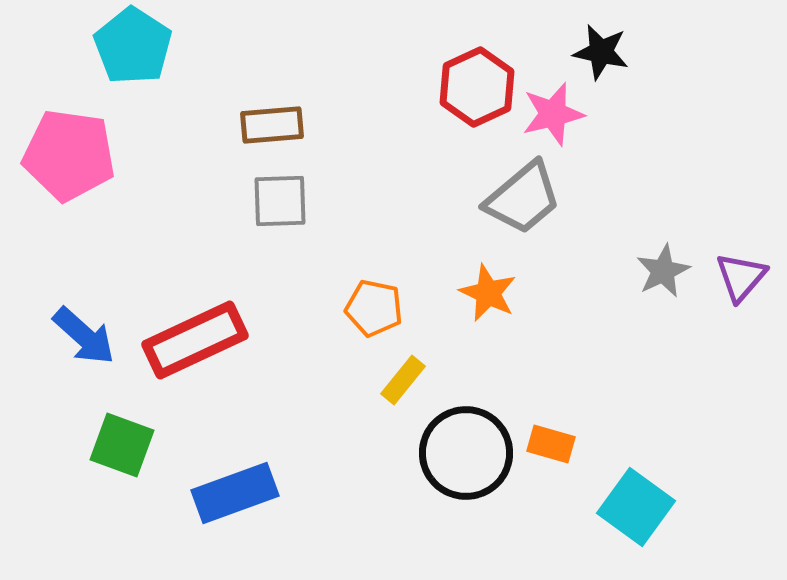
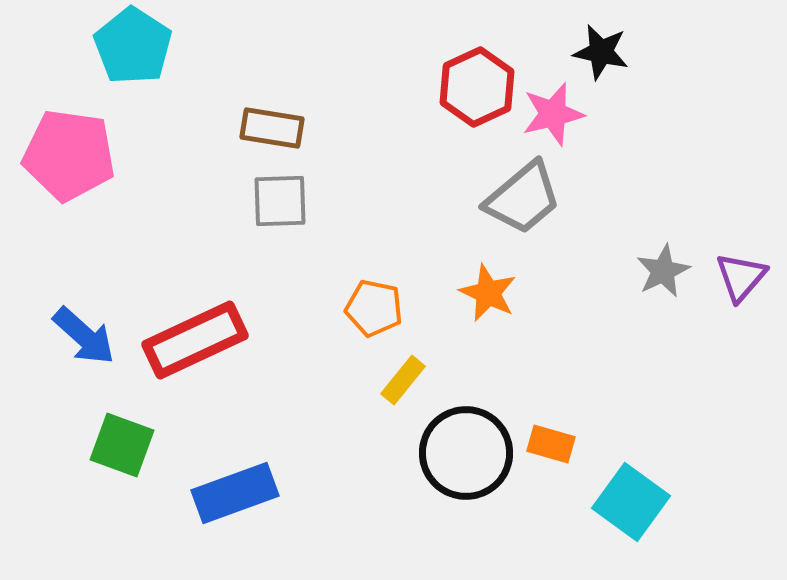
brown rectangle: moved 3 px down; rotated 14 degrees clockwise
cyan square: moved 5 px left, 5 px up
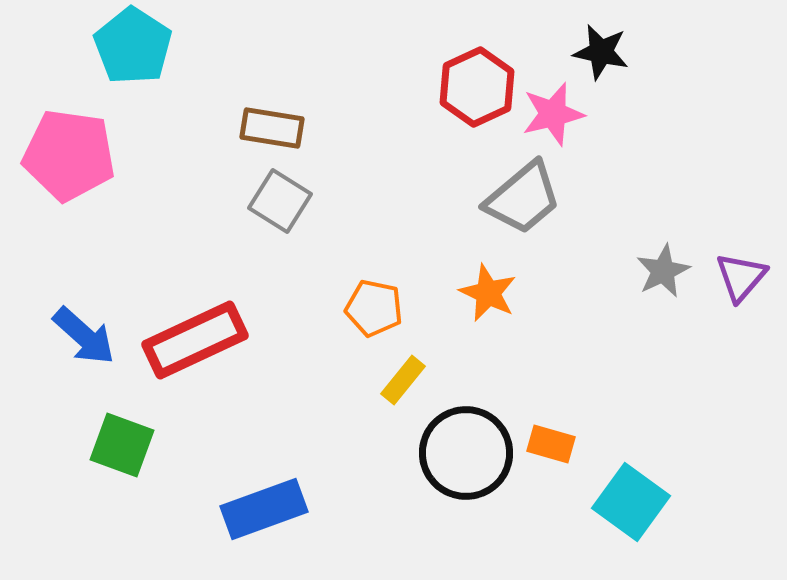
gray square: rotated 34 degrees clockwise
blue rectangle: moved 29 px right, 16 px down
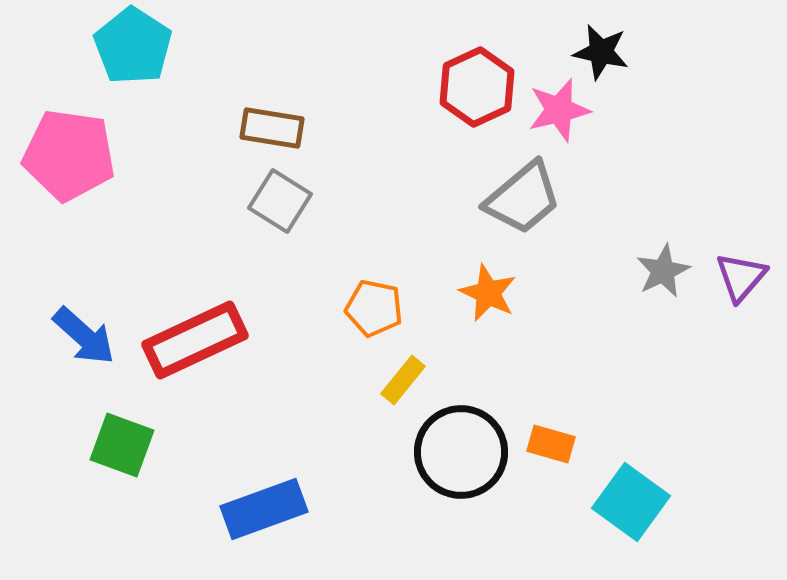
pink star: moved 6 px right, 4 px up
black circle: moved 5 px left, 1 px up
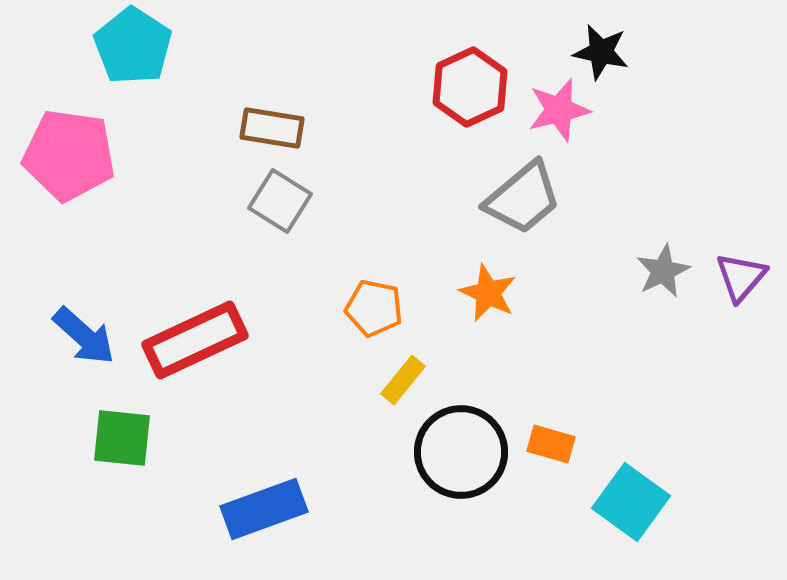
red hexagon: moved 7 px left
green square: moved 7 px up; rotated 14 degrees counterclockwise
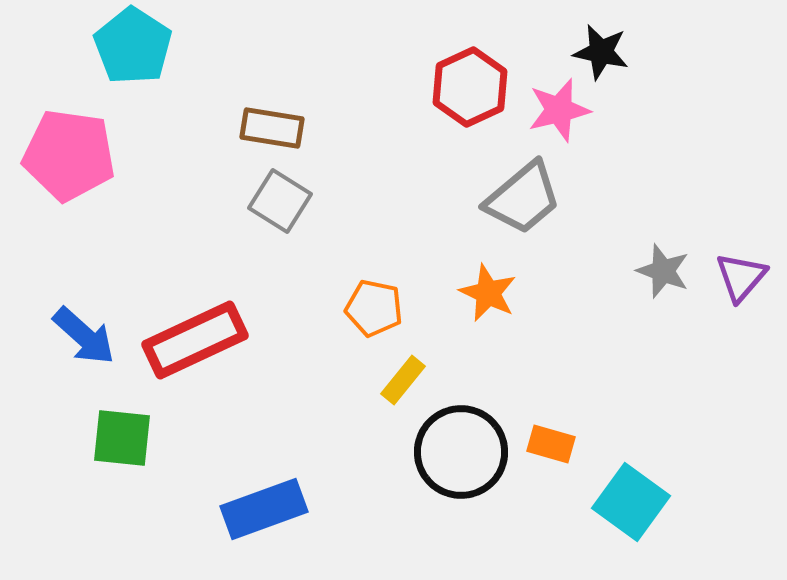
gray star: rotated 26 degrees counterclockwise
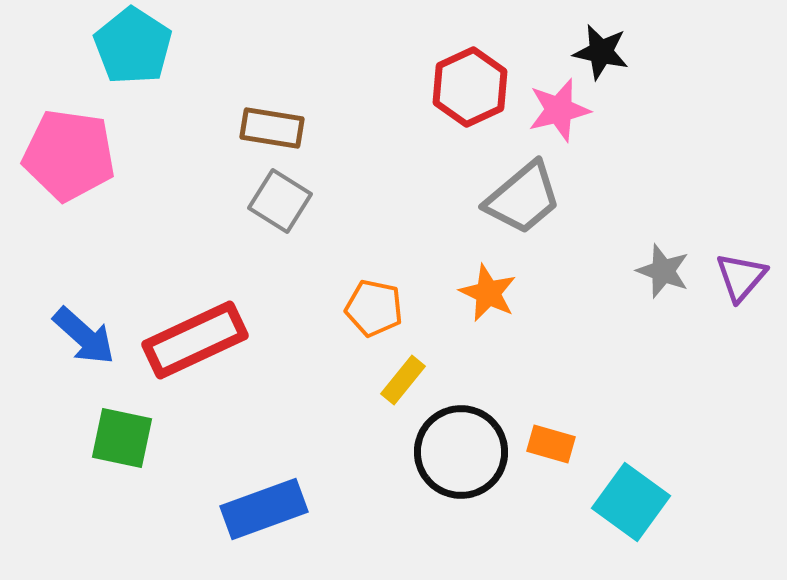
green square: rotated 6 degrees clockwise
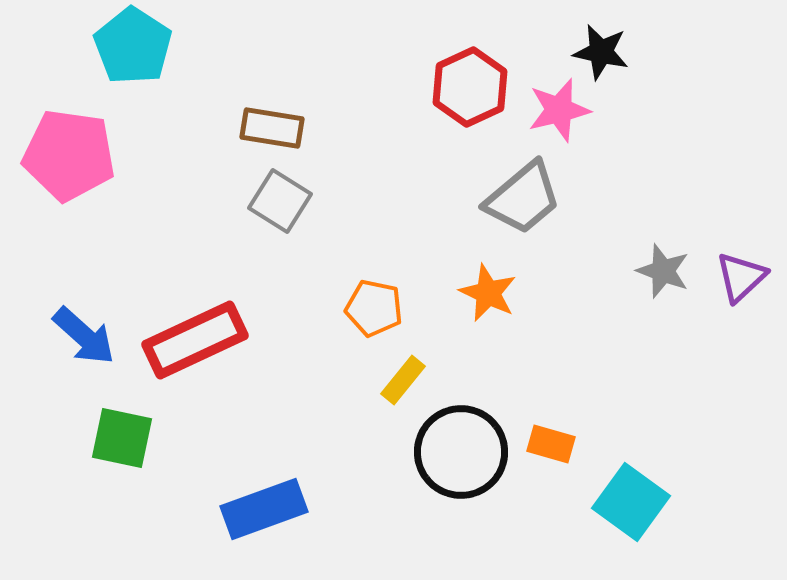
purple triangle: rotated 6 degrees clockwise
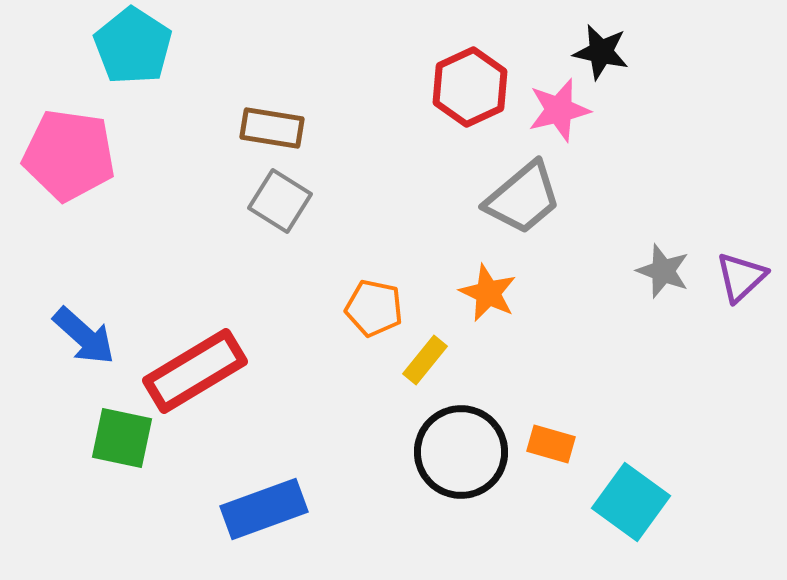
red rectangle: moved 31 px down; rotated 6 degrees counterclockwise
yellow rectangle: moved 22 px right, 20 px up
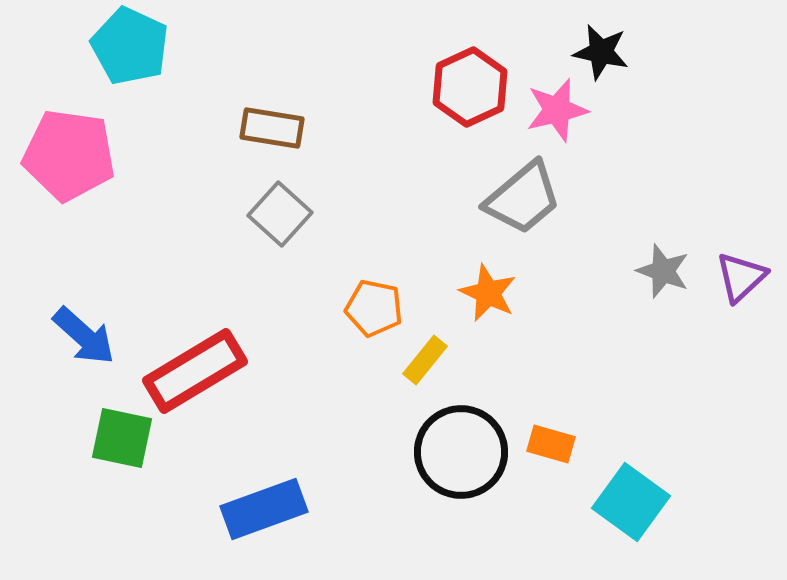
cyan pentagon: moved 3 px left; rotated 8 degrees counterclockwise
pink star: moved 2 px left
gray square: moved 13 px down; rotated 10 degrees clockwise
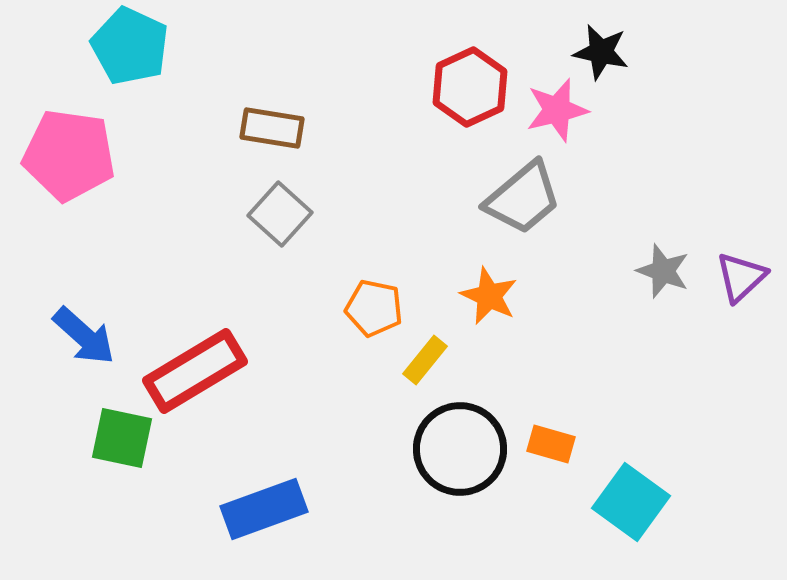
orange star: moved 1 px right, 3 px down
black circle: moved 1 px left, 3 px up
